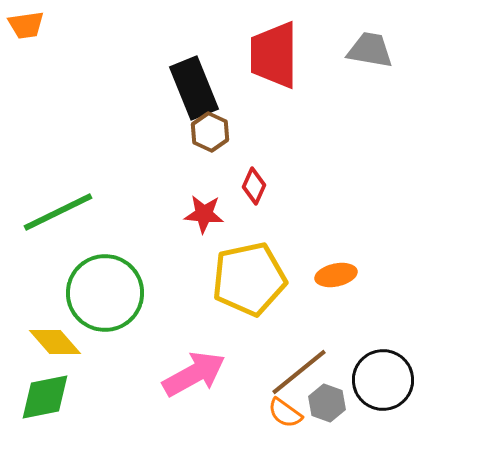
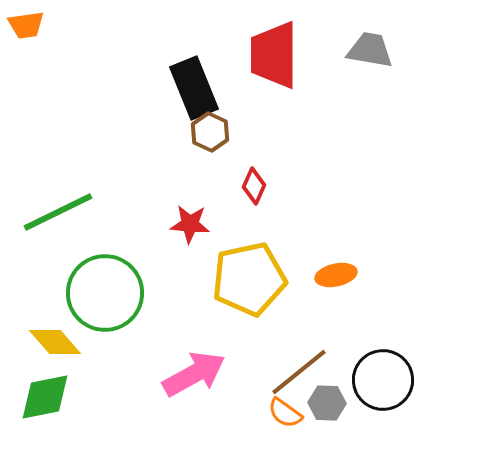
red star: moved 14 px left, 10 px down
gray hexagon: rotated 18 degrees counterclockwise
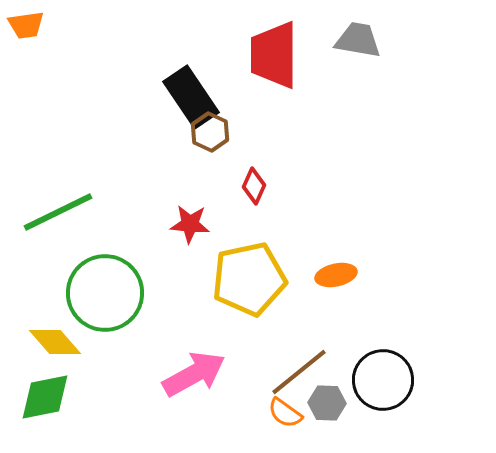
gray trapezoid: moved 12 px left, 10 px up
black rectangle: moved 3 px left, 9 px down; rotated 12 degrees counterclockwise
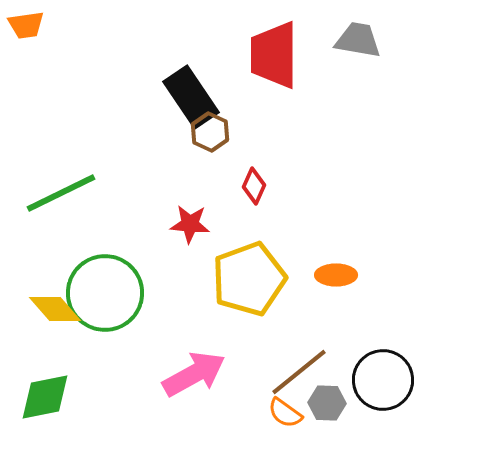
green line: moved 3 px right, 19 px up
orange ellipse: rotated 12 degrees clockwise
yellow pentagon: rotated 8 degrees counterclockwise
yellow diamond: moved 33 px up
